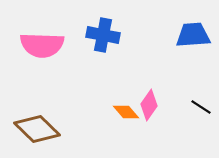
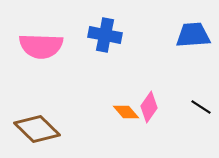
blue cross: moved 2 px right
pink semicircle: moved 1 px left, 1 px down
pink diamond: moved 2 px down
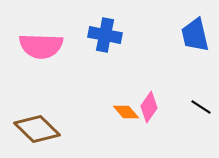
blue trapezoid: moved 2 px right; rotated 99 degrees counterclockwise
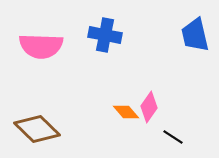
black line: moved 28 px left, 30 px down
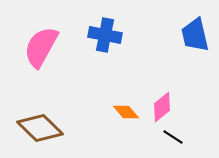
pink semicircle: moved 1 px down; rotated 117 degrees clockwise
pink diamond: moved 13 px right; rotated 16 degrees clockwise
brown diamond: moved 3 px right, 1 px up
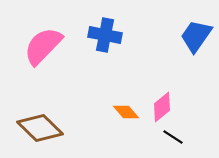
blue trapezoid: moved 1 px right, 1 px down; rotated 48 degrees clockwise
pink semicircle: moved 2 px right, 1 px up; rotated 15 degrees clockwise
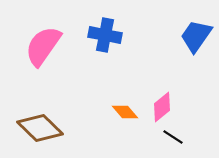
pink semicircle: rotated 9 degrees counterclockwise
orange diamond: moved 1 px left
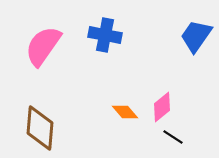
brown diamond: rotated 51 degrees clockwise
